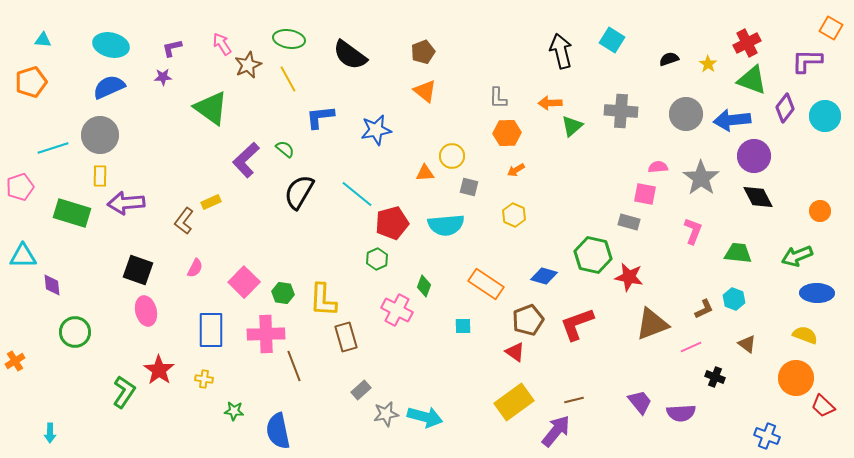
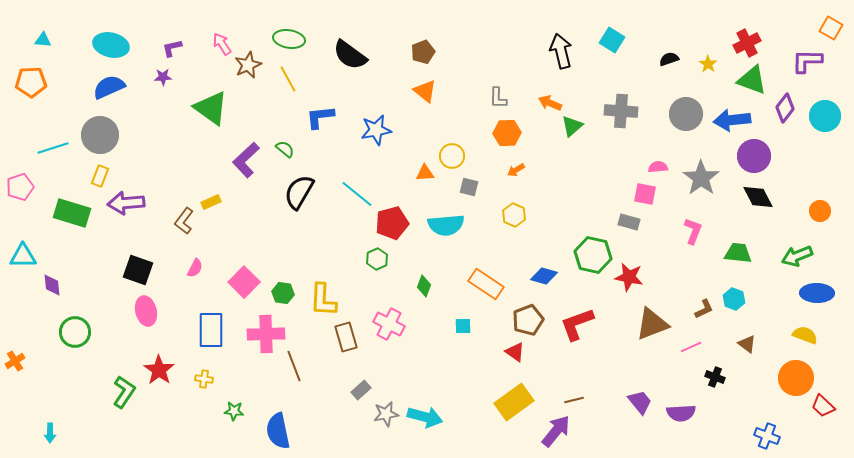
orange pentagon at (31, 82): rotated 16 degrees clockwise
orange arrow at (550, 103): rotated 25 degrees clockwise
yellow rectangle at (100, 176): rotated 20 degrees clockwise
pink cross at (397, 310): moved 8 px left, 14 px down
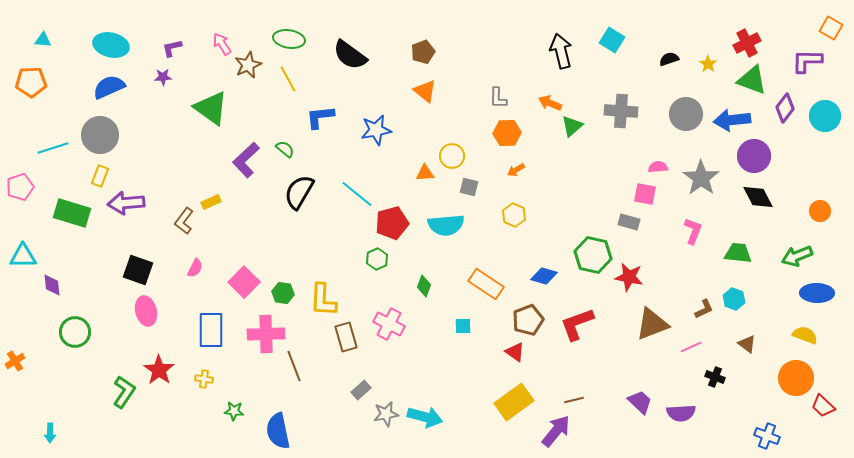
purple trapezoid at (640, 402): rotated 8 degrees counterclockwise
